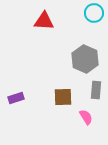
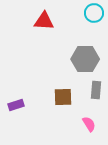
gray hexagon: rotated 24 degrees counterclockwise
purple rectangle: moved 7 px down
pink semicircle: moved 3 px right, 7 px down
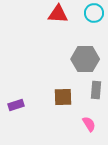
red triangle: moved 14 px right, 7 px up
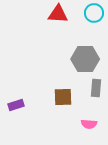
gray rectangle: moved 2 px up
pink semicircle: rotated 126 degrees clockwise
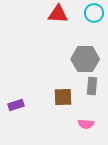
gray rectangle: moved 4 px left, 2 px up
pink semicircle: moved 3 px left
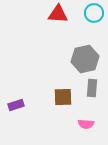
gray hexagon: rotated 12 degrees counterclockwise
gray rectangle: moved 2 px down
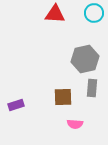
red triangle: moved 3 px left
pink semicircle: moved 11 px left
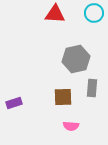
gray hexagon: moved 9 px left
purple rectangle: moved 2 px left, 2 px up
pink semicircle: moved 4 px left, 2 px down
